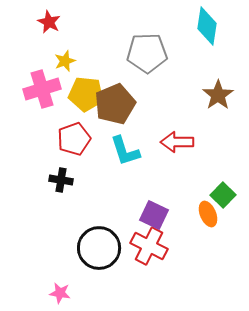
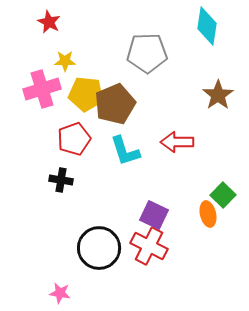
yellow star: rotated 20 degrees clockwise
orange ellipse: rotated 10 degrees clockwise
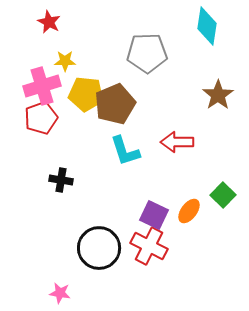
pink cross: moved 3 px up
red pentagon: moved 33 px left, 21 px up
orange ellipse: moved 19 px left, 3 px up; rotated 50 degrees clockwise
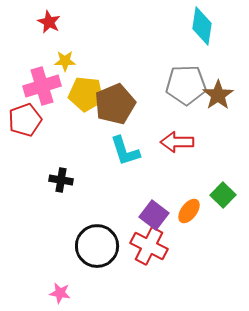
cyan diamond: moved 5 px left
gray pentagon: moved 39 px right, 32 px down
red pentagon: moved 16 px left, 2 px down
purple square: rotated 12 degrees clockwise
black circle: moved 2 px left, 2 px up
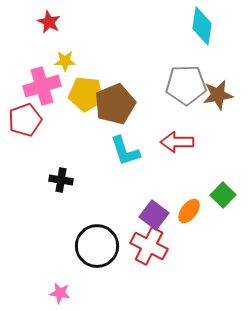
brown star: rotated 24 degrees clockwise
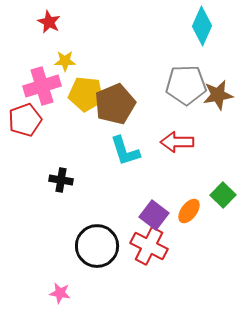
cyan diamond: rotated 15 degrees clockwise
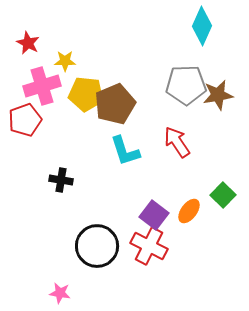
red star: moved 21 px left, 21 px down
red arrow: rotated 56 degrees clockwise
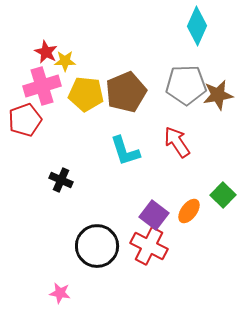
cyan diamond: moved 5 px left
red star: moved 18 px right, 9 px down
brown pentagon: moved 11 px right, 12 px up
black cross: rotated 15 degrees clockwise
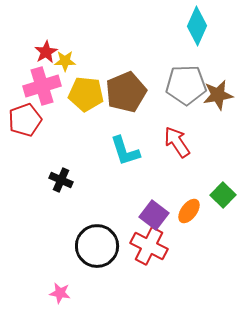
red star: rotated 15 degrees clockwise
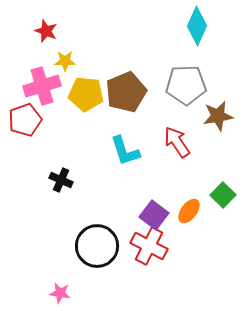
red star: moved 21 px up; rotated 20 degrees counterclockwise
brown star: moved 21 px down
